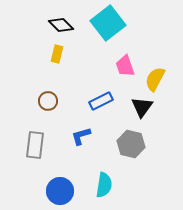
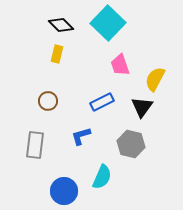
cyan square: rotated 8 degrees counterclockwise
pink trapezoid: moved 5 px left, 1 px up
blue rectangle: moved 1 px right, 1 px down
cyan semicircle: moved 2 px left, 8 px up; rotated 15 degrees clockwise
blue circle: moved 4 px right
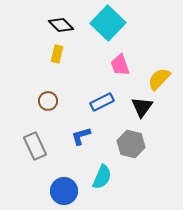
yellow semicircle: moved 4 px right; rotated 15 degrees clockwise
gray rectangle: moved 1 px down; rotated 32 degrees counterclockwise
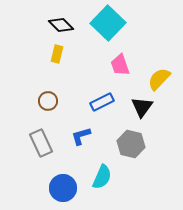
gray rectangle: moved 6 px right, 3 px up
blue circle: moved 1 px left, 3 px up
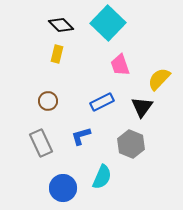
gray hexagon: rotated 8 degrees clockwise
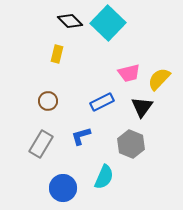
black diamond: moved 9 px right, 4 px up
pink trapezoid: moved 9 px right, 8 px down; rotated 85 degrees counterclockwise
gray rectangle: moved 1 px down; rotated 56 degrees clockwise
cyan semicircle: moved 2 px right
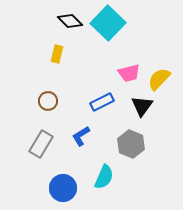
black triangle: moved 1 px up
blue L-shape: rotated 15 degrees counterclockwise
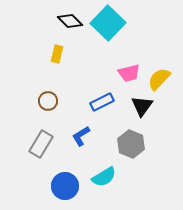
cyan semicircle: rotated 35 degrees clockwise
blue circle: moved 2 px right, 2 px up
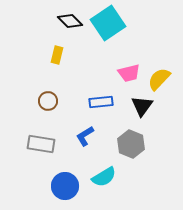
cyan square: rotated 12 degrees clockwise
yellow rectangle: moved 1 px down
blue rectangle: moved 1 px left; rotated 20 degrees clockwise
blue L-shape: moved 4 px right
gray rectangle: rotated 68 degrees clockwise
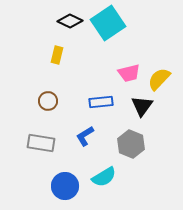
black diamond: rotated 20 degrees counterclockwise
gray rectangle: moved 1 px up
